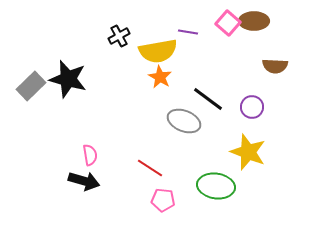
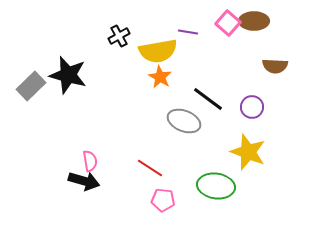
black star: moved 4 px up
pink semicircle: moved 6 px down
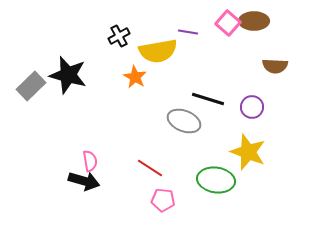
orange star: moved 25 px left
black line: rotated 20 degrees counterclockwise
green ellipse: moved 6 px up
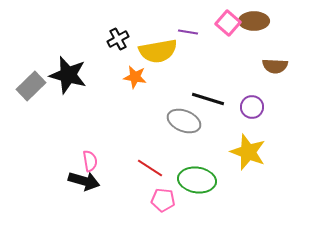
black cross: moved 1 px left, 3 px down
orange star: rotated 20 degrees counterclockwise
green ellipse: moved 19 px left
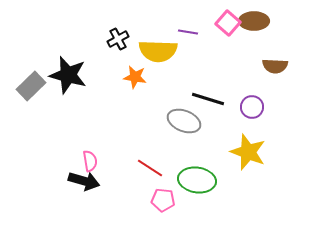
yellow semicircle: rotated 12 degrees clockwise
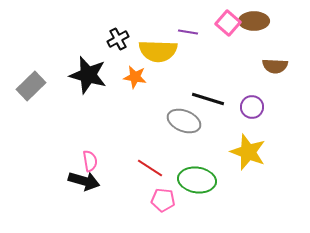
black star: moved 20 px right
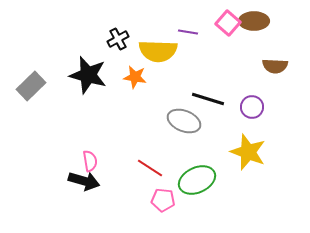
green ellipse: rotated 33 degrees counterclockwise
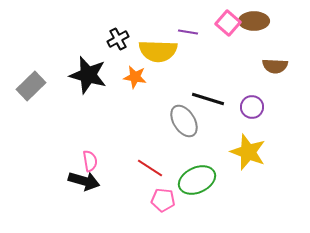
gray ellipse: rotated 36 degrees clockwise
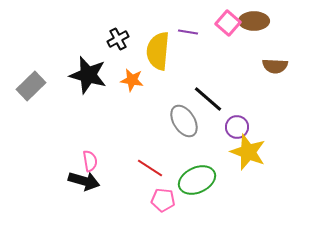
yellow semicircle: rotated 93 degrees clockwise
orange star: moved 3 px left, 3 px down
black line: rotated 24 degrees clockwise
purple circle: moved 15 px left, 20 px down
